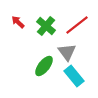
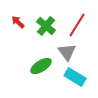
red line: rotated 20 degrees counterclockwise
green ellipse: moved 3 px left; rotated 20 degrees clockwise
cyan rectangle: moved 1 px right, 1 px down; rotated 20 degrees counterclockwise
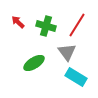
green cross: rotated 24 degrees counterclockwise
green ellipse: moved 7 px left, 3 px up
cyan rectangle: moved 1 px right
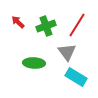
green cross: rotated 36 degrees counterclockwise
green ellipse: rotated 35 degrees clockwise
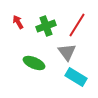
red arrow: rotated 16 degrees clockwise
green ellipse: rotated 20 degrees clockwise
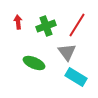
red arrow: rotated 24 degrees clockwise
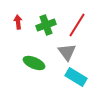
green cross: moved 1 px up
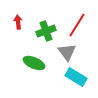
green cross: moved 6 px down
